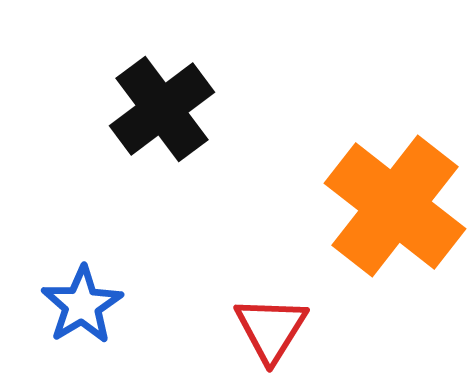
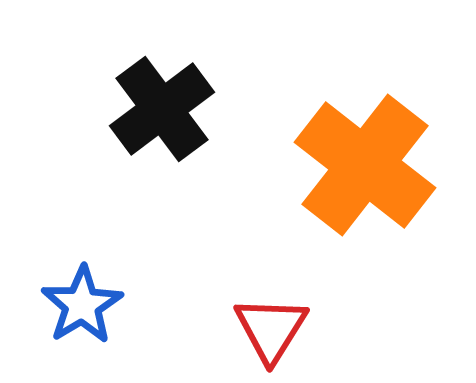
orange cross: moved 30 px left, 41 px up
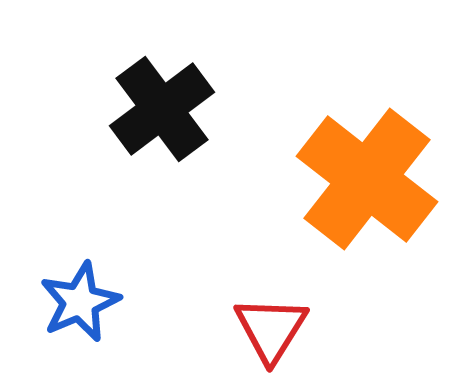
orange cross: moved 2 px right, 14 px down
blue star: moved 2 px left, 3 px up; rotated 8 degrees clockwise
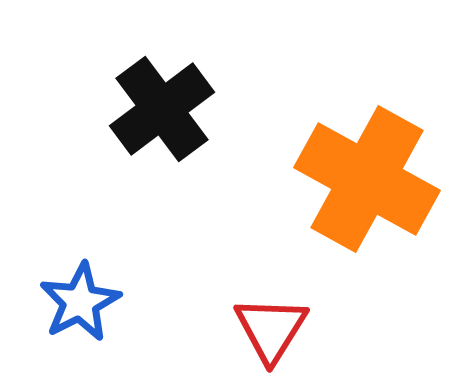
orange cross: rotated 9 degrees counterclockwise
blue star: rotated 4 degrees counterclockwise
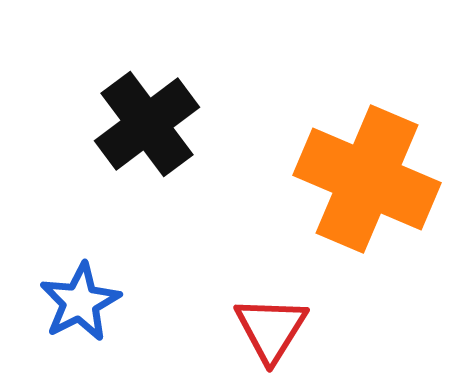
black cross: moved 15 px left, 15 px down
orange cross: rotated 6 degrees counterclockwise
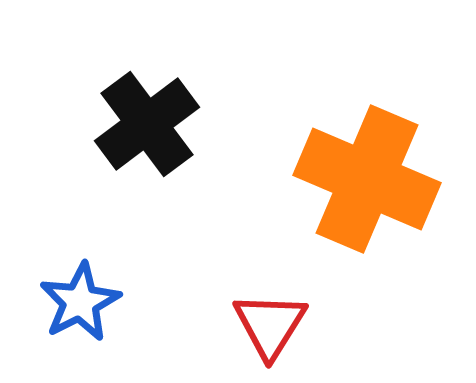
red triangle: moved 1 px left, 4 px up
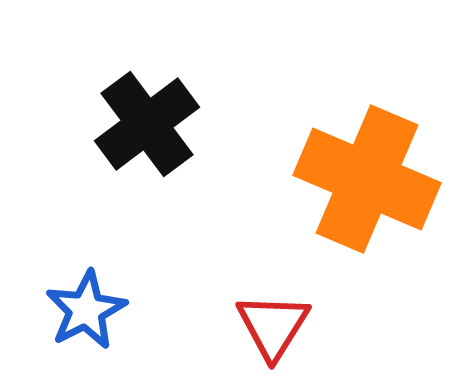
blue star: moved 6 px right, 8 px down
red triangle: moved 3 px right, 1 px down
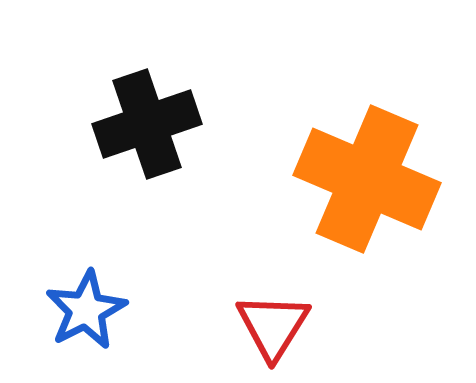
black cross: rotated 18 degrees clockwise
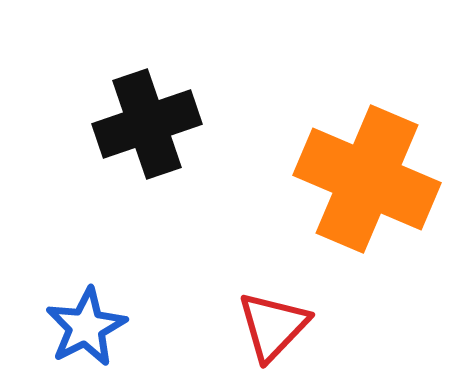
blue star: moved 17 px down
red triangle: rotated 12 degrees clockwise
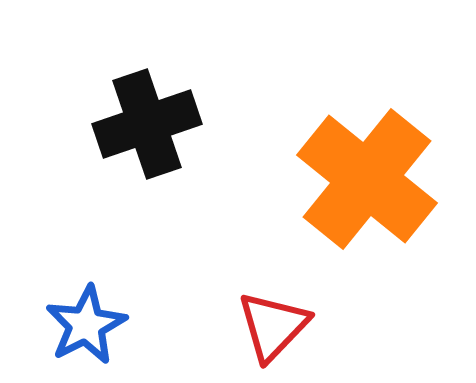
orange cross: rotated 16 degrees clockwise
blue star: moved 2 px up
